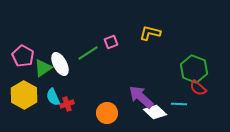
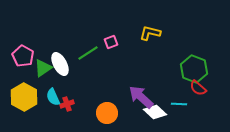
yellow hexagon: moved 2 px down
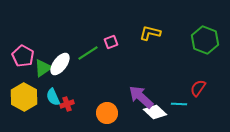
white ellipse: rotated 65 degrees clockwise
green hexagon: moved 11 px right, 29 px up
red semicircle: rotated 84 degrees clockwise
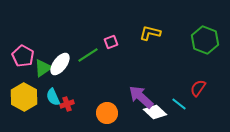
green line: moved 2 px down
cyan line: rotated 35 degrees clockwise
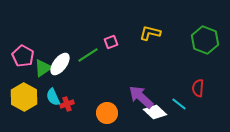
red semicircle: rotated 30 degrees counterclockwise
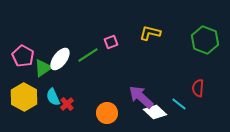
white ellipse: moved 5 px up
red cross: rotated 24 degrees counterclockwise
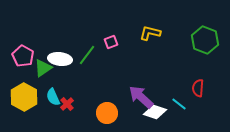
green line: moved 1 px left; rotated 20 degrees counterclockwise
white ellipse: rotated 60 degrees clockwise
white diamond: rotated 25 degrees counterclockwise
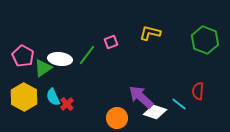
red semicircle: moved 3 px down
orange circle: moved 10 px right, 5 px down
